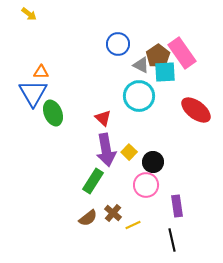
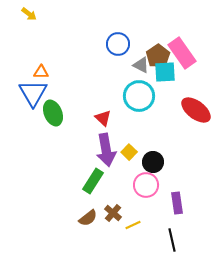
purple rectangle: moved 3 px up
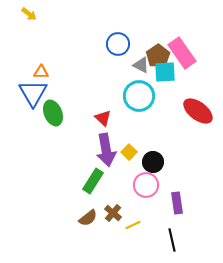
red ellipse: moved 2 px right, 1 px down
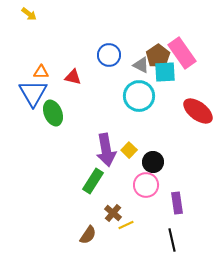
blue circle: moved 9 px left, 11 px down
red triangle: moved 30 px left, 41 px up; rotated 30 degrees counterclockwise
yellow square: moved 2 px up
brown semicircle: moved 17 px down; rotated 18 degrees counterclockwise
yellow line: moved 7 px left
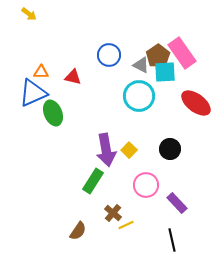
blue triangle: rotated 36 degrees clockwise
red ellipse: moved 2 px left, 8 px up
black circle: moved 17 px right, 13 px up
purple rectangle: rotated 35 degrees counterclockwise
brown semicircle: moved 10 px left, 4 px up
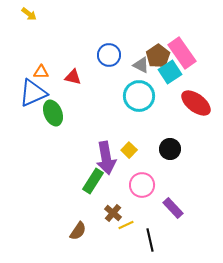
cyan square: moved 5 px right; rotated 30 degrees counterclockwise
purple arrow: moved 8 px down
pink circle: moved 4 px left
purple rectangle: moved 4 px left, 5 px down
black line: moved 22 px left
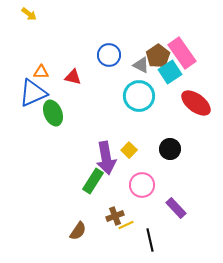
purple rectangle: moved 3 px right
brown cross: moved 2 px right, 3 px down; rotated 30 degrees clockwise
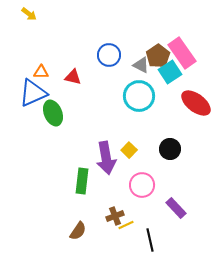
green rectangle: moved 11 px left; rotated 25 degrees counterclockwise
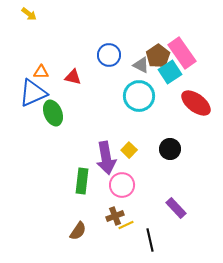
pink circle: moved 20 px left
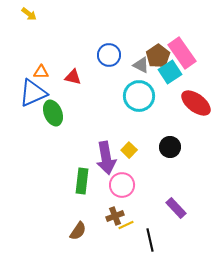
black circle: moved 2 px up
